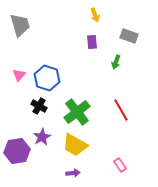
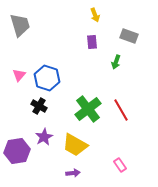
green cross: moved 11 px right, 3 px up
purple star: moved 2 px right
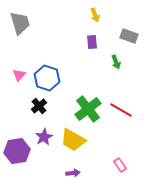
gray trapezoid: moved 2 px up
green arrow: rotated 40 degrees counterclockwise
black cross: rotated 21 degrees clockwise
red line: rotated 30 degrees counterclockwise
yellow trapezoid: moved 2 px left, 5 px up
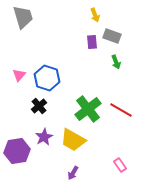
gray trapezoid: moved 3 px right, 6 px up
gray rectangle: moved 17 px left
purple arrow: rotated 128 degrees clockwise
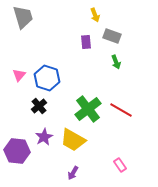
purple rectangle: moved 6 px left
purple hexagon: rotated 15 degrees clockwise
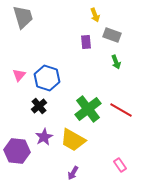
gray rectangle: moved 1 px up
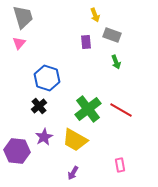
pink triangle: moved 32 px up
yellow trapezoid: moved 2 px right
pink rectangle: rotated 24 degrees clockwise
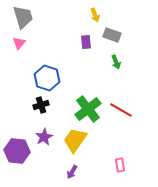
black cross: moved 2 px right, 1 px up; rotated 21 degrees clockwise
yellow trapezoid: rotated 96 degrees clockwise
purple arrow: moved 1 px left, 1 px up
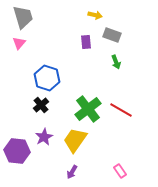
yellow arrow: rotated 56 degrees counterclockwise
black cross: rotated 21 degrees counterclockwise
pink rectangle: moved 6 px down; rotated 24 degrees counterclockwise
